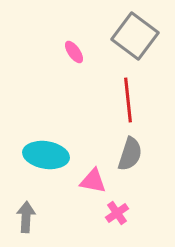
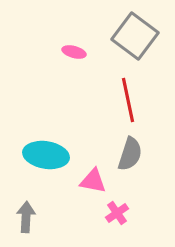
pink ellipse: rotated 40 degrees counterclockwise
red line: rotated 6 degrees counterclockwise
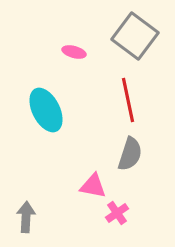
cyan ellipse: moved 45 px up; rotated 54 degrees clockwise
pink triangle: moved 5 px down
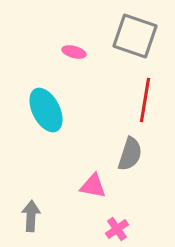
gray square: rotated 18 degrees counterclockwise
red line: moved 17 px right; rotated 21 degrees clockwise
pink cross: moved 16 px down
gray arrow: moved 5 px right, 1 px up
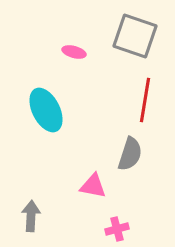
pink cross: rotated 20 degrees clockwise
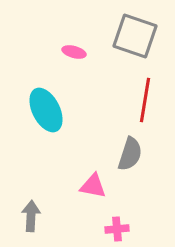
pink cross: rotated 10 degrees clockwise
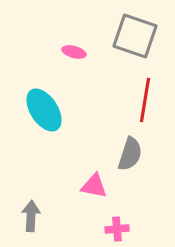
cyan ellipse: moved 2 px left; rotated 6 degrees counterclockwise
pink triangle: moved 1 px right
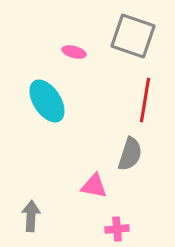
gray square: moved 2 px left
cyan ellipse: moved 3 px right, 9 px up
